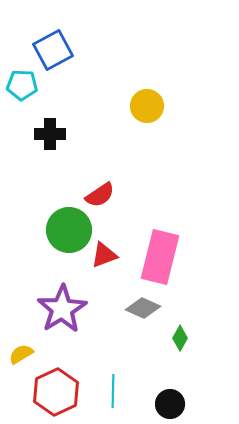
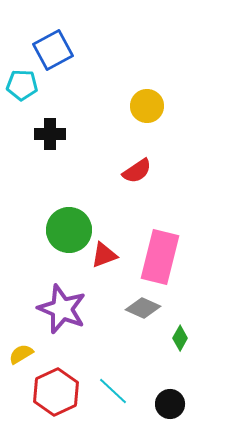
red semicircle: moved 37 px right, 24 px up
purple star: rotated 18 degrees counterclockwise
cyan line: rotated 48 degrees counterclockwise
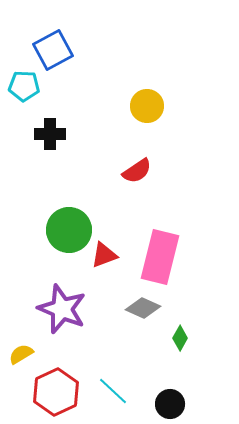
cyan pentagon: moved 2 px right, 1 px down
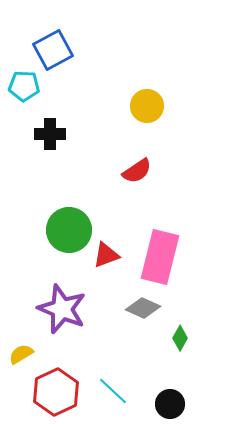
red triangle: moved 2 px right
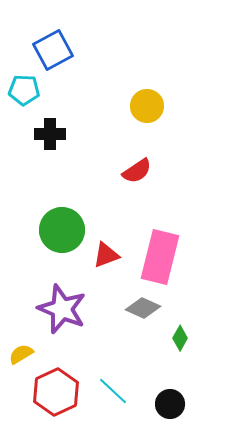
cyan pentagon: moved 4 px down
green circle: moved 7 px left
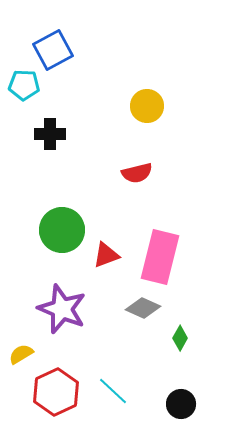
cyan pentagon: moved 5 px up
red semicircle: moved 2 px down; rotated 20 degrees clockwise
black circle: moved 11 px right
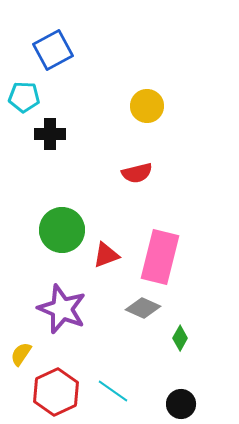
cyan pentagon: moved 12 px down
yellow semicircle: rotated 25 degrees counterclockwise
cyan line: rotated 8 degrees counterclockwise
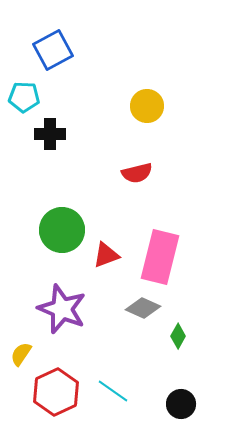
green diamond: moved 2 px left, 2 px up
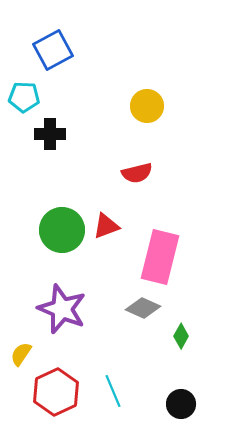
red triangle: moved 29 px up
green diamond: moved 3 px right
cyan line: rotated 32 degrees clockwise
